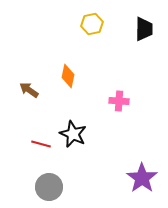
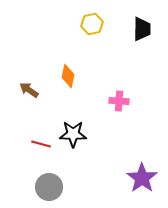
black trapezoid: moved 2 px left
black star: rotated 24 degrees counterclockwise
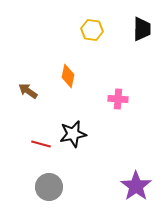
yellow hexagon: moved 6 px down; rotated 20 degrees clockwise
brown arrow: moved 1 px left, 1 px down
pink cross: moved 1 px left, 2 px up
black star: rotated 12 degrees counterclockwise
purple star: moved 6 px left, 8 px down
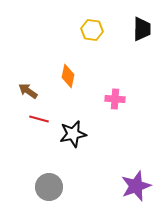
pink cross: moved 3 px left
red line: moved 2 px left, 25 px up
purple star: rotated 16 degrees clockwise
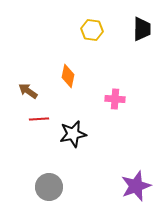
red line: rotated 18 degrees counterclockwise
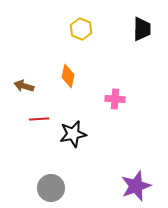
yellow hexagon: moved 11 px left, 1 px up; rotated 15 degrees clockwise
brown arrow: moved 4 px left, 5 px up; rotated 18 degrees counterclockwise
gray circle: moved 2 px right, 1 px down
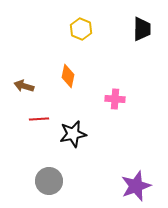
gray circle: moved 2 px left, 7 px up
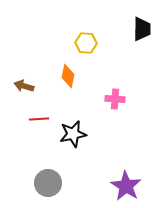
yellow hexagon: moved 5 px right, 14 px down; rotated 20 degrees counterclockwise
gray circle: moved 1 px left, 2 px down
purple star: moved 10 px left; rotated 20 degrees counterclockwise
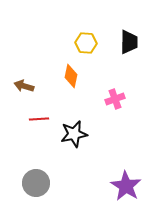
black trapezoid: moved 13 px left, 13 px down
orange diamond: moved 3 px right
pink cross: rotated 24 degrees counterclockwise
black star: moved 1 px right
gray circle: moved 12 px left
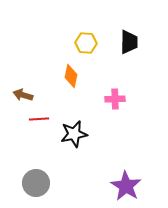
brown arrow: moved 1 px left, 9 px down
pink cross: rotated 18 degrees clockwise
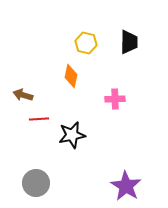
yellow hexagon: rotated 10 degrees clockwise
black star: moved 2 px left, 1 px down
